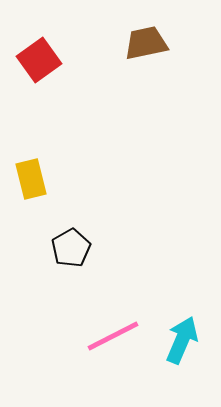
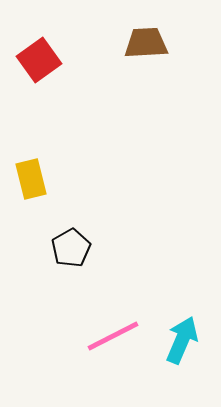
brown trapezoid: rotated 9 degrees clockwise
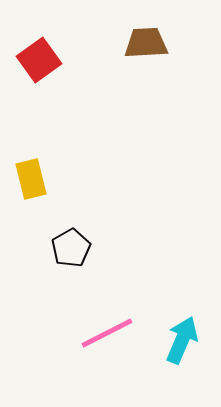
pink line: moved 6 px left, 3 px up
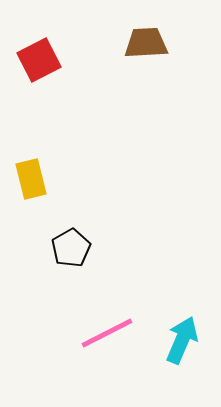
red square: rotated 9 degrees clockwise
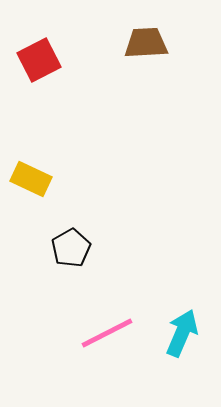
yellow rectangle: rotated 51 degrees counterclockwise
cyan arrow: moved 7 px up
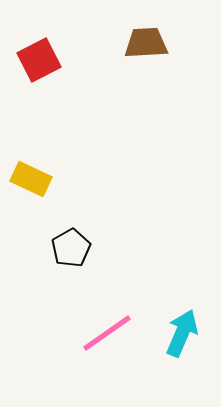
pink line: rotated 8 degrees counterclockwise
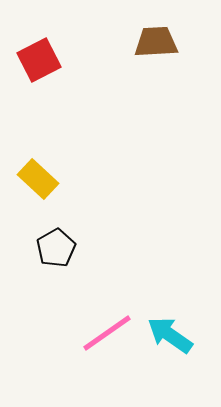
brown trapezoid: moved 10 px right, 1 px up
yellow rectangle: moved 7 px right; rotated 18 degrees clockwise
black pentagon: moved 15 px left
cyan arrow: moved 12 px left, 2 px down; rotated 78 degrees counterclockwise
